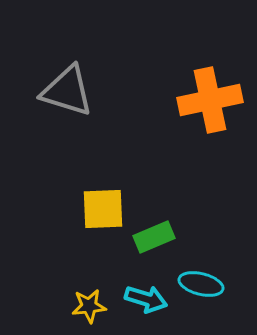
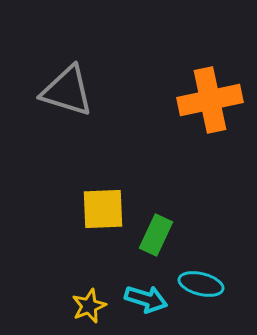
green rectangle: moved 2 px right, 2 px up; rotated 42 degrees counterclockwise
yellow star: rotated 16 degrees counterclockwise
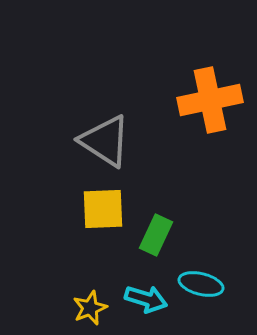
gray triangle: moved 38 px right, 50 px down; rotated 16 degrees clockwise
yellow star: moved 1 px right, 2 px down
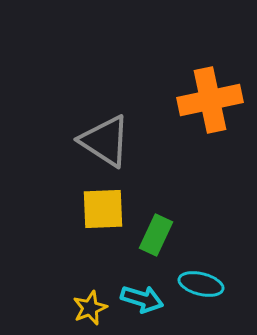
cyan arrow: moved 4 px left
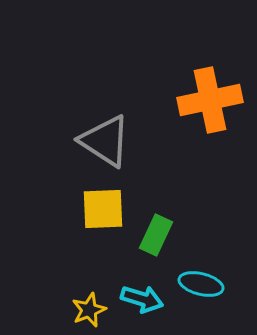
yellow star: moved 1 px left, 2 px down
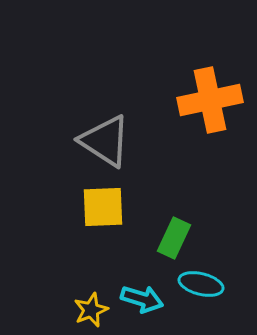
yellow square: moved 2 px up
green rectangle: moved 18 px right, 3 px down
yellow star: moved 2 px right
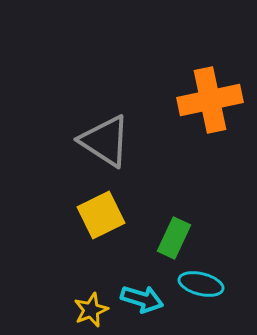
yellow square: moved 2 px left, 8 px down; rotated 24 degrees counterclockwise
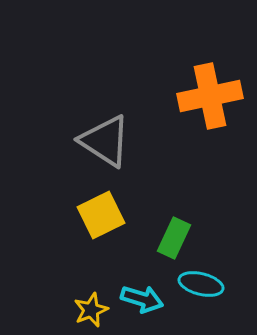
orange cross: moved 4 px up
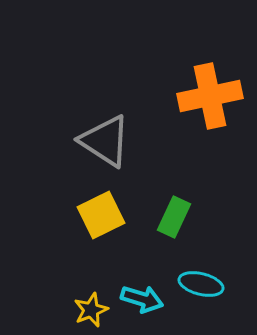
green rectangle: moved 21 px up
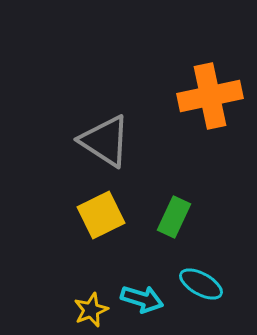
cyan ellipse: rotated 15 degrees clockwise
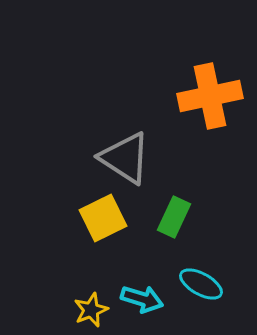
gray triangle: moved 20 px right, 17 px down
yellow square: moved 2 px right, 3 px down
